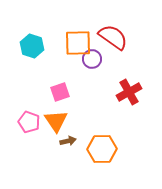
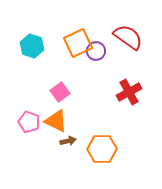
red semicircle: moved 15 px right
orange square: rotated 24 degrees counterclockwise
purple circle: moved 4 px right, 8 px up
pink square: rotated 18 degrees counterclockwise
orange triangle: rotated 30 degrees counterclockwise
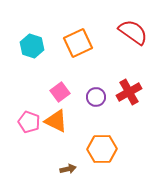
red semicircle: moved 5 px right, 5 px up
purple circle: moved 46 px down
brown arrow: moved 28 px down
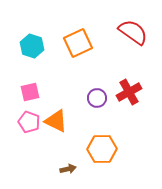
pink square: moved 30 px left; rotated 24 degrees clockwise
purple circle: moved 1 px right, 1 px down
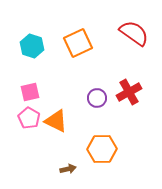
red semicircle: moved 1 px right, 1 px down
pink pentagon: moved 4 px up; rotated 10 degrees clockwise
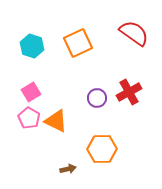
pink square: moved 1 px right; rotated 18 degrees counterclockwise
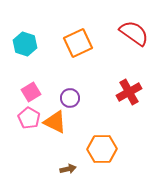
cyan hexagon: moved 7 px left, 2 px up
purple circle: moved 27 px left
orange triangle: moved 1 px left, 1 px down
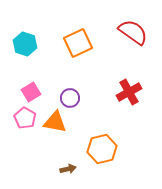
red semicircle: moved 1 px left, 1 px up
pink pentagon: moved 4 px left
orange triangle: rotated 15 degrees counterclockwise
orange hexagon: rotated 12 degrees counterclockwise
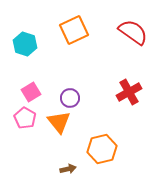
orange square: moved 4 px left, 13 px up
orange triangle: moved 4 px right; rotated 40 degrees clockwise
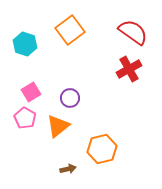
orange square: moved 4 px left; rotated 12 degrees counterclockwise
red cross: moved 23 px up
orange triangle: moved 1 px left, 4 px down; rotated 30 degrees clockwise
